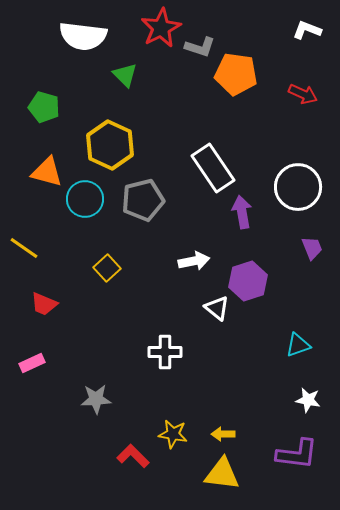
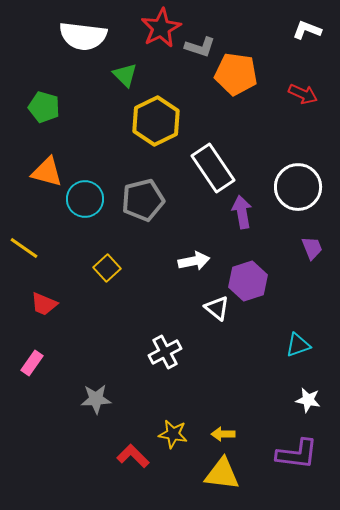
yellow hexagon: moved 46 px right, 24 px up; rotated 9 degrees clockwise
white cross: rotated 28 degrees counterclockwise
pink rectangle: rotated 30 degrees counterclockwise
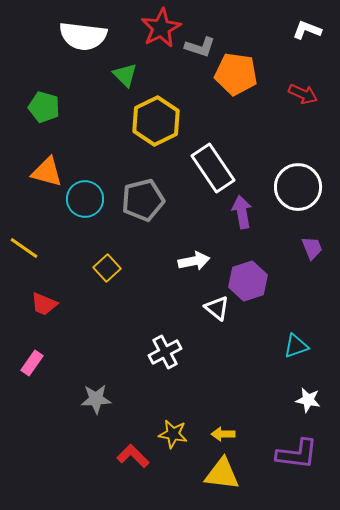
cyan triangle: moved 2 px left, 1 px down
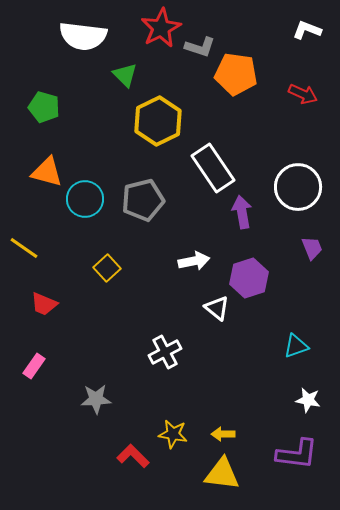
yellow hexagon: moved 2 px right
purple hexagon: moved 1 px right, 3 px up
pink rectangle: moved 2 px right, 3 px down
